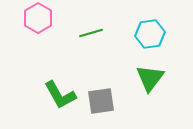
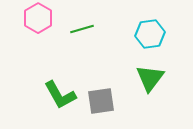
green line: moved 9 px left, 4 px up
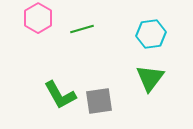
cyan hexagon: moved 1 px right
gray square: moved 2 px left
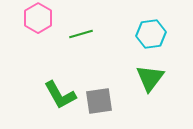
green line: moved 1 px left, 5 px down
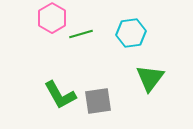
pink hexagon: moved 14 px right
cyan hexagon: moved 20 px left, 1 px up
gray square: moved 1 px left
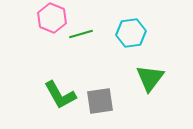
pink hexagon: rotated 8 degrees counterclockwise
gray square: moved 2 px right
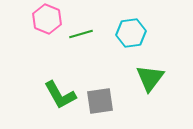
pink hexagon: moved 5 px left, 1 px down
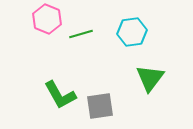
cyan hexagon: moved 1 px right, 1 px up
gray square: moved 5 px down
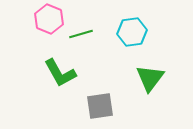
pink hexagon: moved 2 px right
green L-shape: moved 22 px up
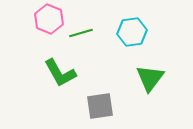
green line: moved 1 px up
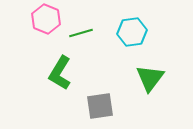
pink hexagon: moved 3 px left
green L-shape: rotated 60 degrees clockwise
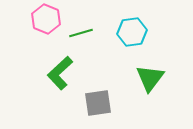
green L-shape: rotated 16 degrees clockwise
gray square: moved 2 px left, 3 px up
